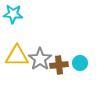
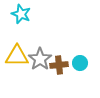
cyan star: moved 8 px right; rotated 18 degrees clockwise
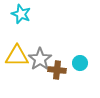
brown cross: moved 2 px left, 5 px down; rotated 12 degrees clockwise
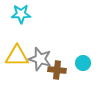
cyan star: rotated 24 degrees counterclockwise
gray star: rotated 20 degrees counterclockwise
cyan circle: moved 3 px right
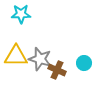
yellow triangle: moved 1 px left
cyan circle: moved 1 px right
brown cross: rotated 18 degrees clockwise
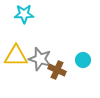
cyan star: moved 3 px right
cyan circle: moved 1 px left, 3 px up
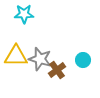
brown cross: rotated 30 degrees clockwise
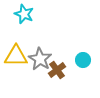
cyan star: rotated 24 degrees clockwise
gray star: rotated 15 degrees clockwise
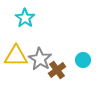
cyan star: moved 1 px right, 4 px down; rotated 12 degrees clockwise
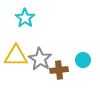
brown cross: moved 2 px right; rotated 30 degrees clockwise
